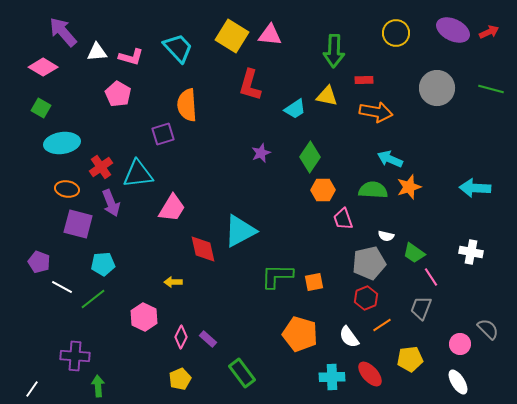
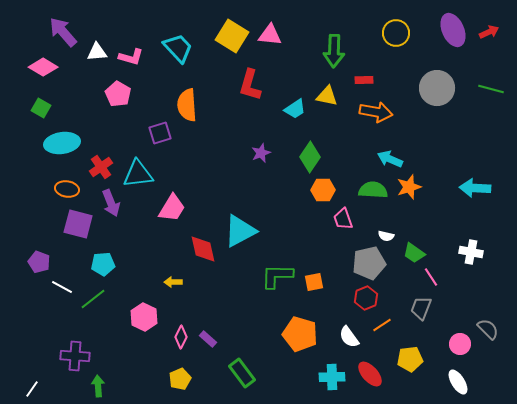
purple ellipse at (453, 30): rotated 40 degrees clockwise
purple square at (163, 134): moved 3 px left, 1 px up
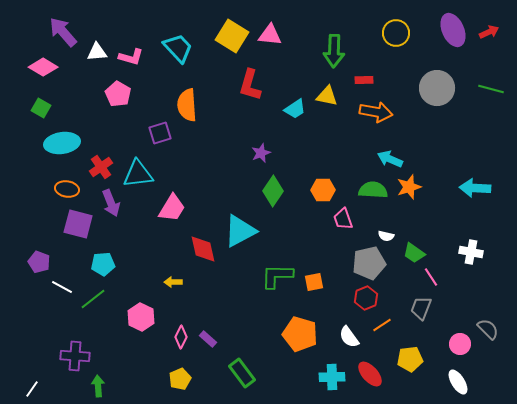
green diamond at (310, 157): moved 37 px left, 34 px down
pink hexagon at (144, 317): moved 3 px left
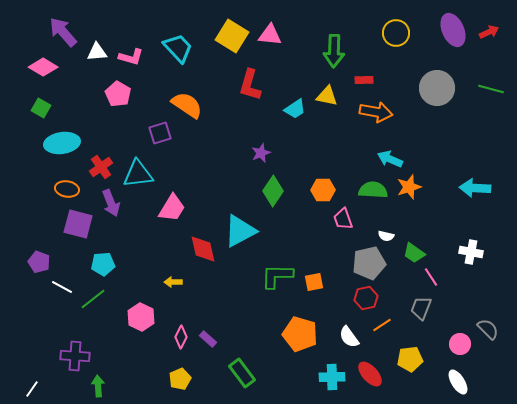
orange semicircle at (187, 105): rotated 128 degrees clockwise
red hexagon at (366, 298): rotated 10 degrees clockwise
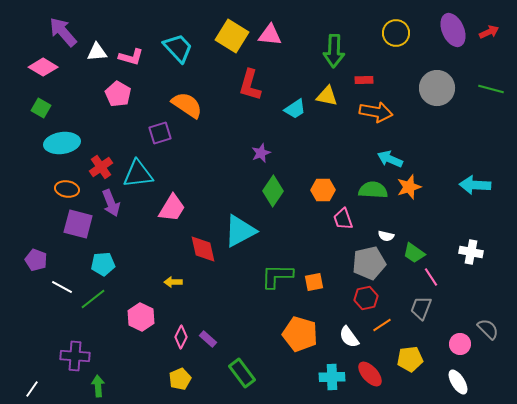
cyan arrow at (475, 188): moved 3 px up
purple pentagon at (39, 262): moved 3 px left, 2 px up
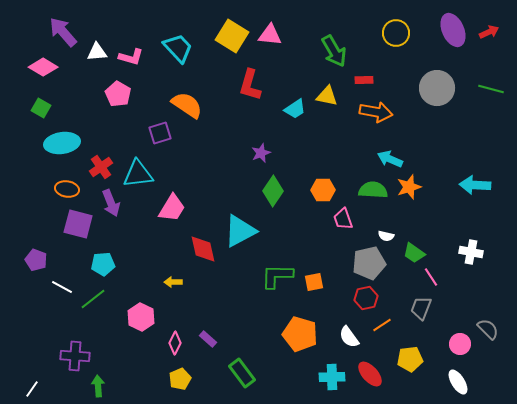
green arrow at (334, 51): rotated 32 degrees counterclockwise
pink diamond at (181, 337): moved 6 px left, 6 px down
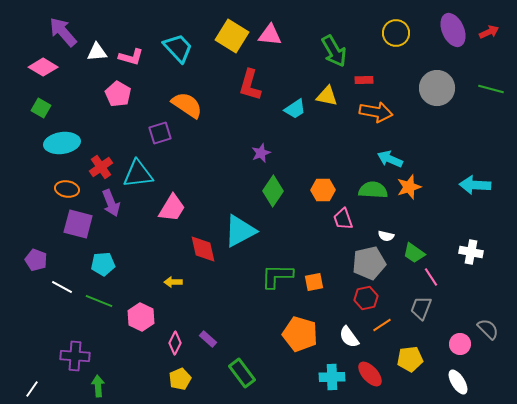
green line at (93, 299): moved 6 px right, 2 px down; rotated 60 degrees clockwise
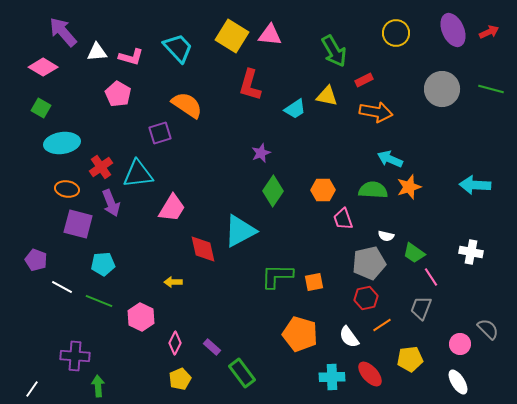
red rectangle at (364, 80): rotated 24 degrees counterclockwise
gray circle at (437, 88): moved 5 px right, 1 px down
purple rectangle at (208, 339): moved 4 px right, 8 px down
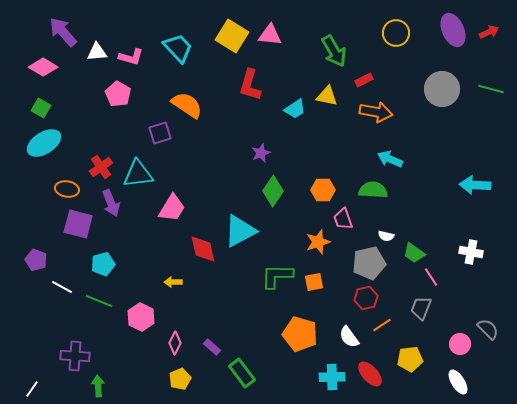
cyan ellipse at (62, 143): moved 18 px left; rotated 24 degrees counterclockwise
orange star at (409, 187): moved 91 px left, 55 px down
cyan pentagon at (103, 264): rotated 10 degrees counterclockwise
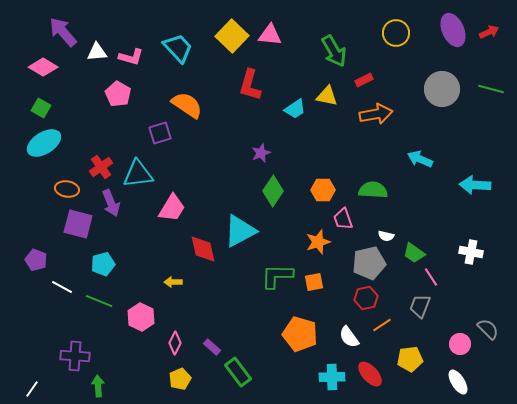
yellow square at (232, 36): rotated 12 degrees clockwise
orange arrow at (376, 112): moved 2 px down; rotated 20 degrees counterclockwise
cyan arrow at (390, 159): moved 30 px right
gray trapezoid at (421, 308): moved 1 px left, 2 px up
green rectangle at (242, 373): moved 4 px left, 1 px up
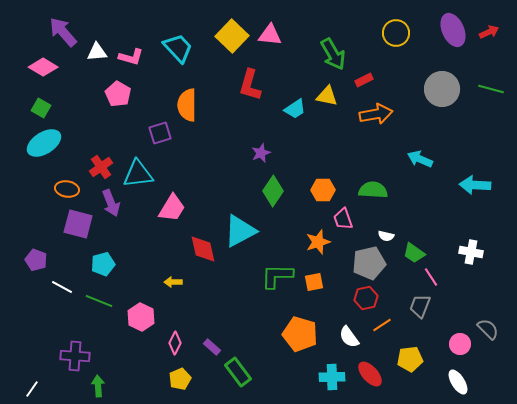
green arrow at (334, 51): moved 1 px left, 3 px down
orange semicircle at (187, 105): rotated 124 degrees counterclockwise
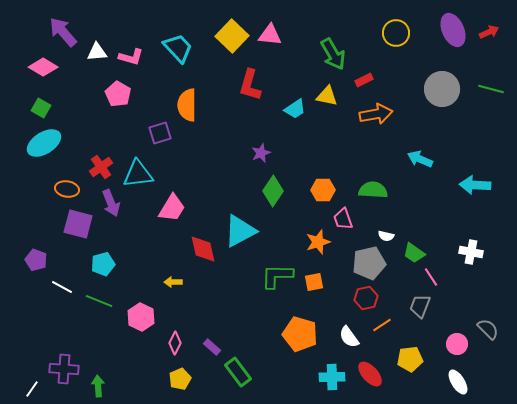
pink circle at (460, 344): moved 3 px left
purple cross at (75, 356): moved 11 px left, 13 px down
